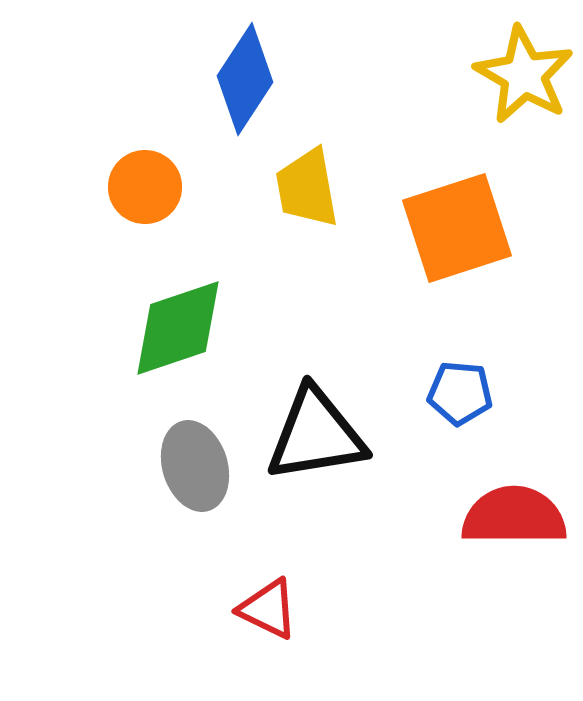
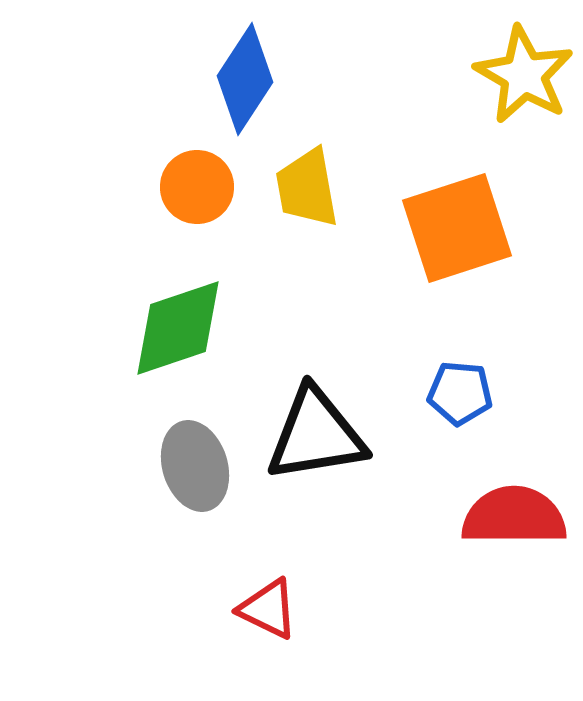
orange circle: moved 52 px right
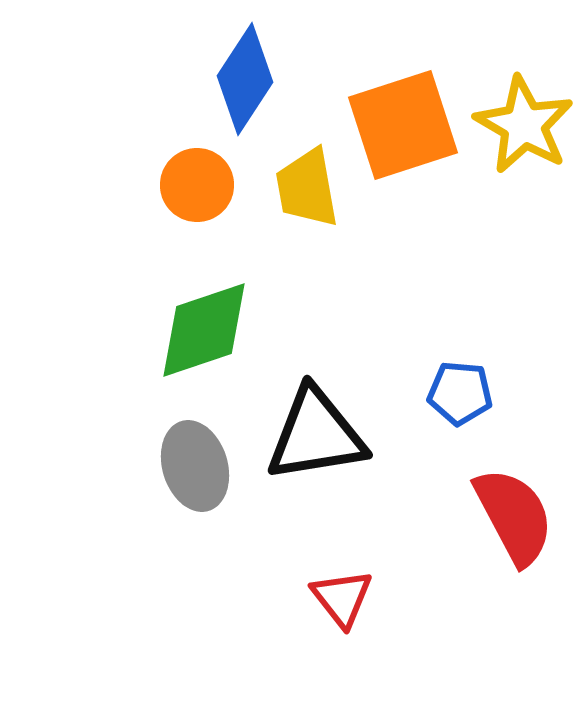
yellow star: moved 50 px down
orange circle: moved 2 px up
orange square: moved 54 px left, 103 px up
green diamond: moved 26 px right, 2 px down
red semicircle: rotated 62 degrees clockwise
red triangle: moved 74 px right, 11 px up; rotated 26 degrees clockwise
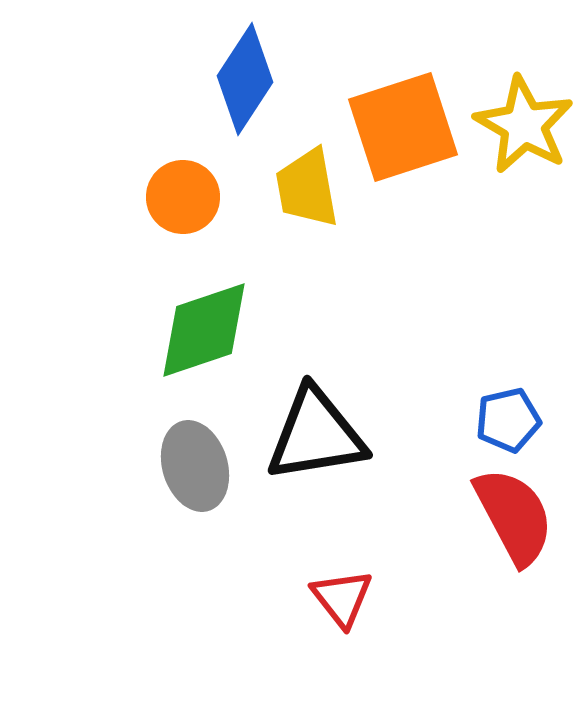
orange square: moved 2 px down
orange circle: moved 14 px left, 12 px down
blue pentagon: moved 48 px right, 27 px down; rotated 18 degrees counterclockwise
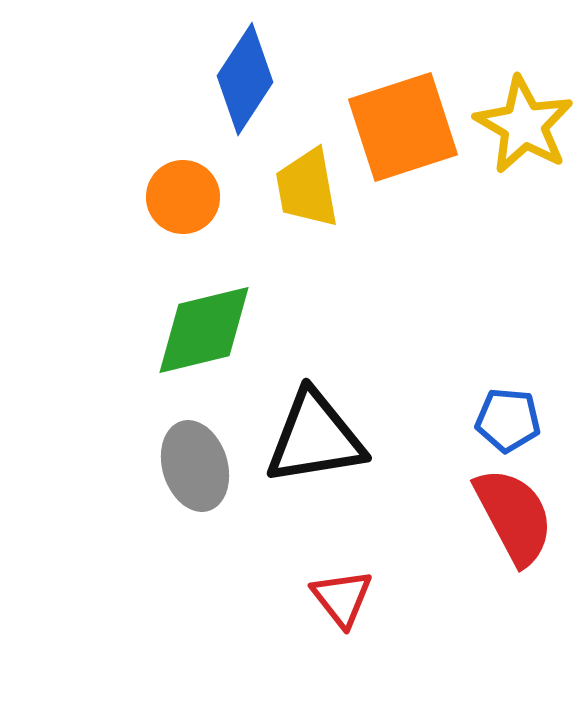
green diamond: rotated 5 degrees clockwise
blue pentagon: rotated 18 degrees clockwise
black triangle: moved 1 px left, 3 px down
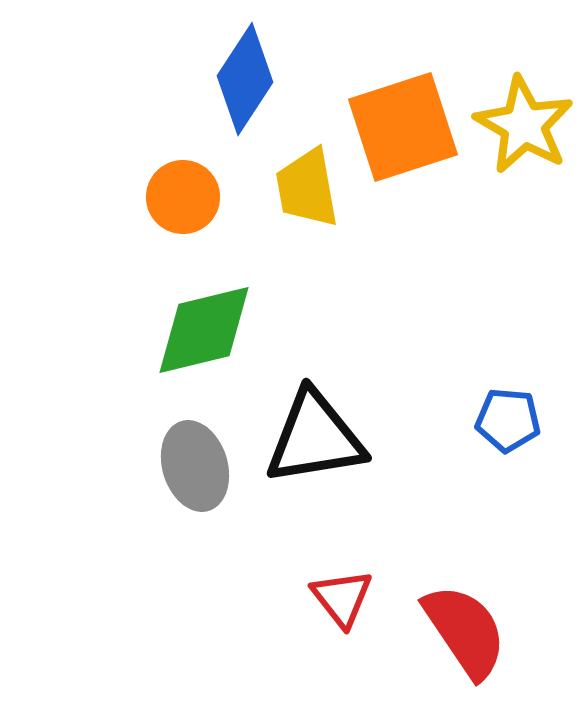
red semicircle: moved 49 px left, 115 px down; rotated 6 degrees counterclockwise
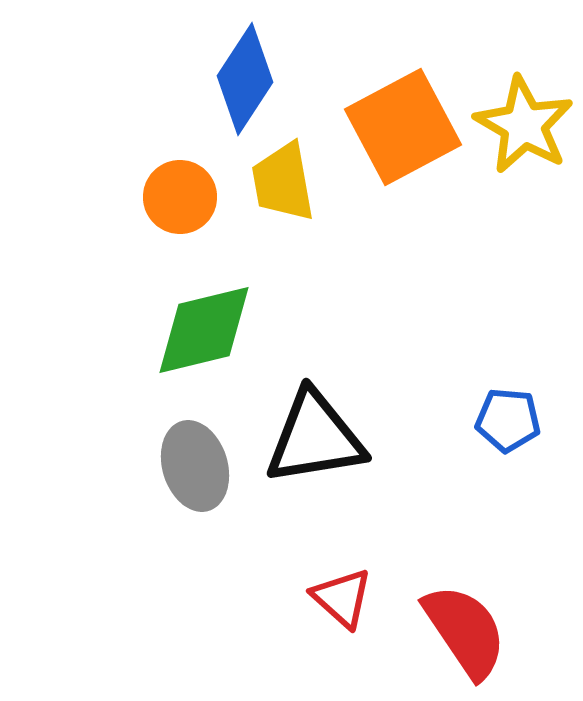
orange square: rotated 10 degrees counterclockwise
yellow trapezoid: moved 24 px left, 6 px up
orange circle: moved 3 px left
red triangle: rotated 10 degrees counterclockwise
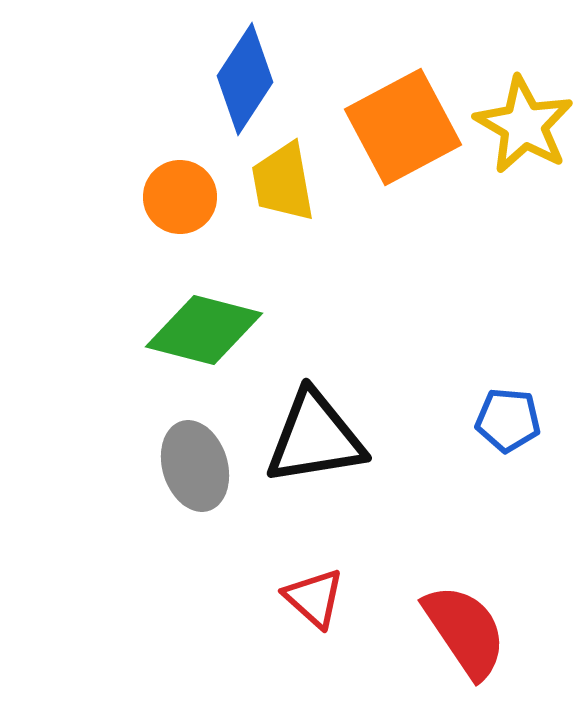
green diamond: rotated 28 degrees clockwise
red triangle: moved 28 px left
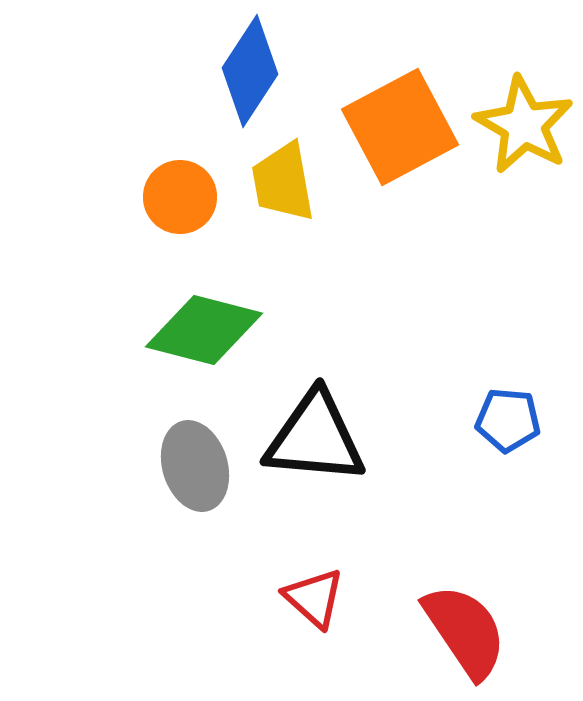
blue diamond: moved 5 px right, 8 px up
orange square: moved 3 px left
black triangle: rotated 14 degrees clockwise
